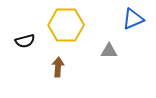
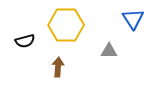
blue triangle: rotated 40 degrees counterclockwise
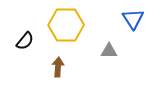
black semicircle: rotated 36 degrees counterclockwise
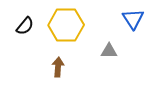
black semicircle: moved 15 px up
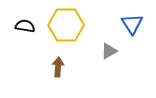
blue triangle: moved 1 px left, 5 px down
black semicircle: rotated 120 degrees counterclockwise
gray triangle: rotated 30 degrees counterclockwise
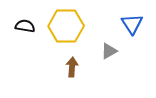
yellow hexagon: moved 1 px down
brown arrow: moved 14 px right
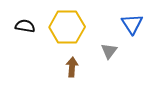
yellow hexagon: moved 1 px right, 1 px down
gray triangle: rotated 24 degrees counterclockwise
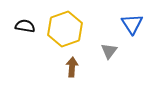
yellow hexagon: moved 2 px left, 2 px down; rotated 20 degrees counterclockwise
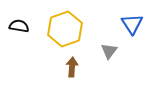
black semicircle: moved 6 px left
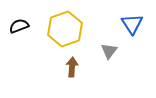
black semicircle: rotated 30 degrees counterclockwise
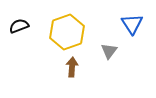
yellow hexagon: moved 2 px right, 3 px down
